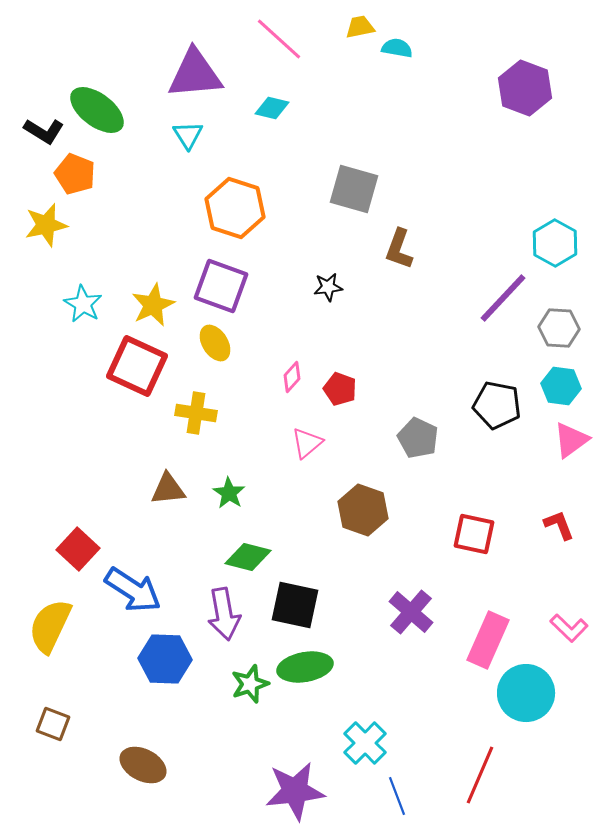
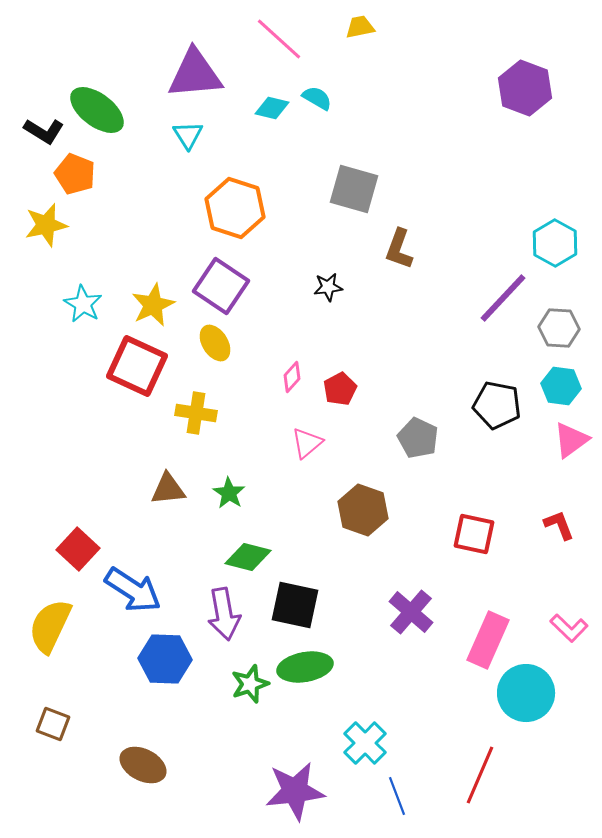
cyan semicircle at (397, 48): moved 80 px left, 50 px down; rotated 20 degrees clockwise
purple square at (221, 286): rotated 14 degrees clockwise
red pentagon at (340, 389): rotated 24 degrees clockwise
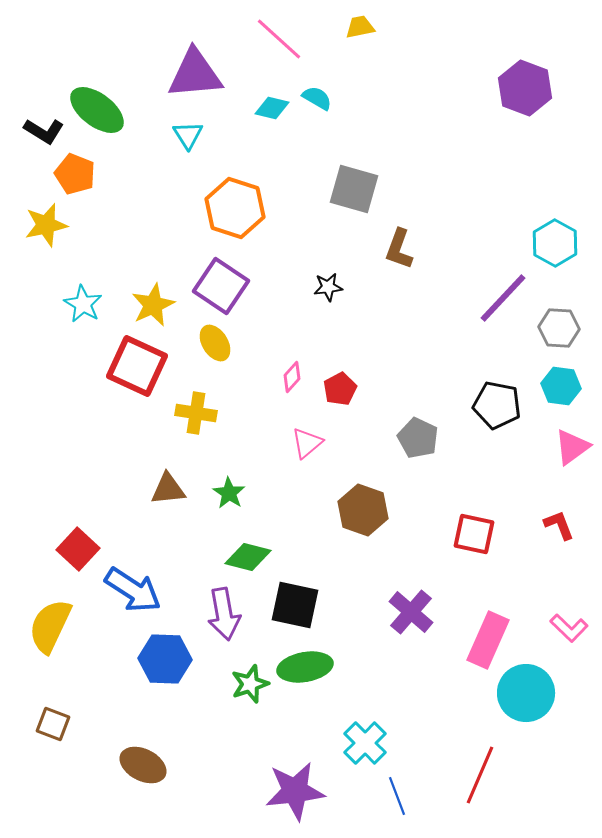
pink triangle at (571, 440): moved 1 px right, 7 px down
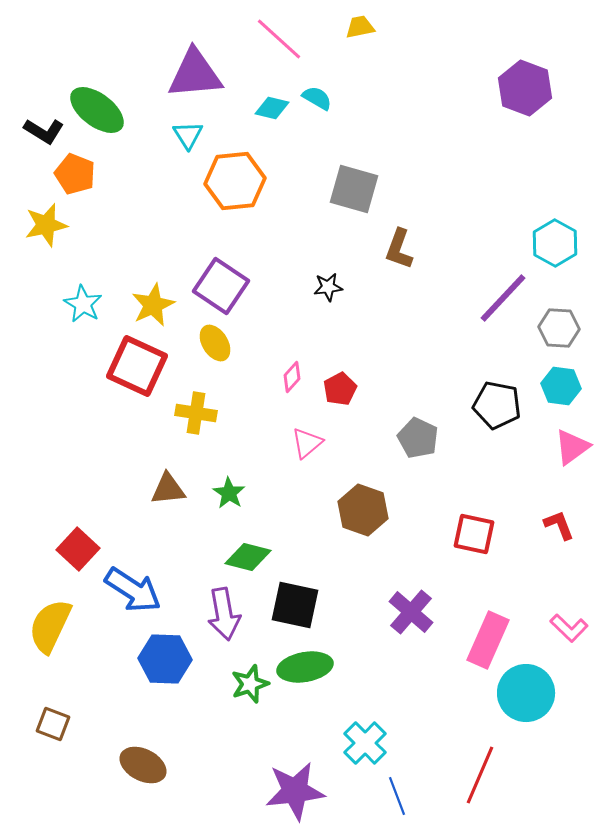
orange hexagon at (235, 208): moved 27 px up; rotated 24 degrees counterclockwise
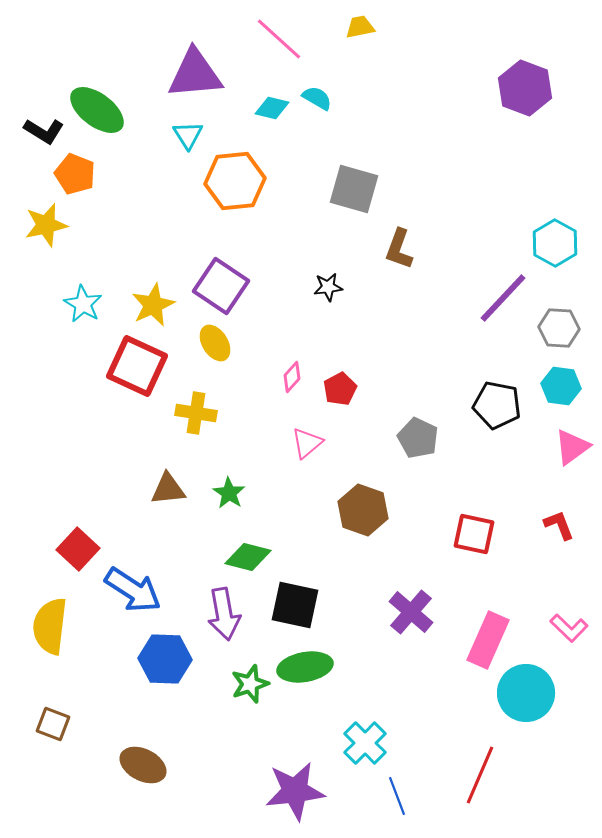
yellow semicircle at (50, 626): rotated 18 degrees counterclockwise
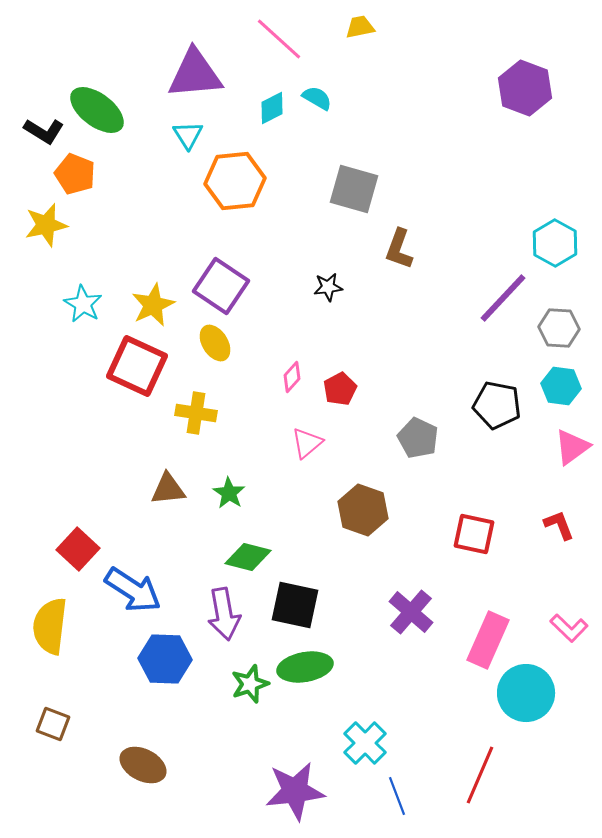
cyan diamond at (272, 108): rotated 40 degrees counterclockwise
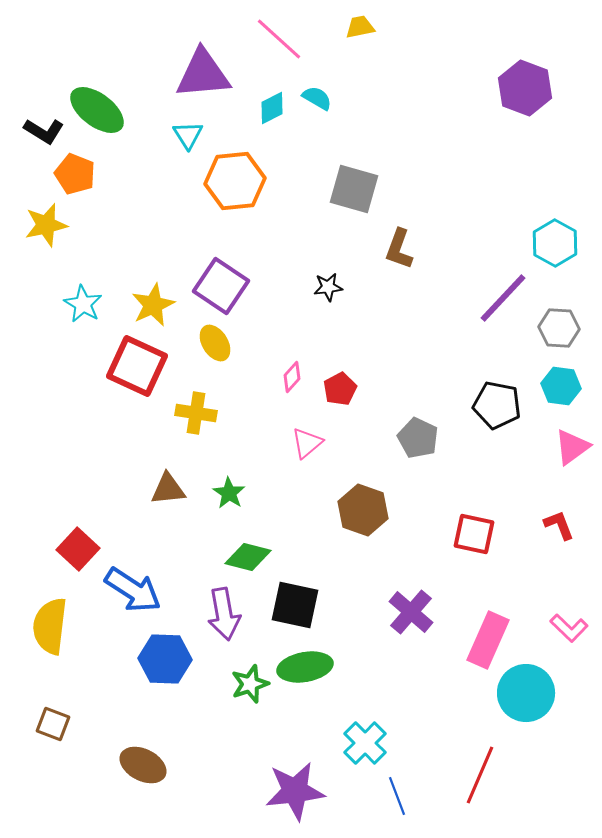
purple triangle at (195, 74): moved 8 px right
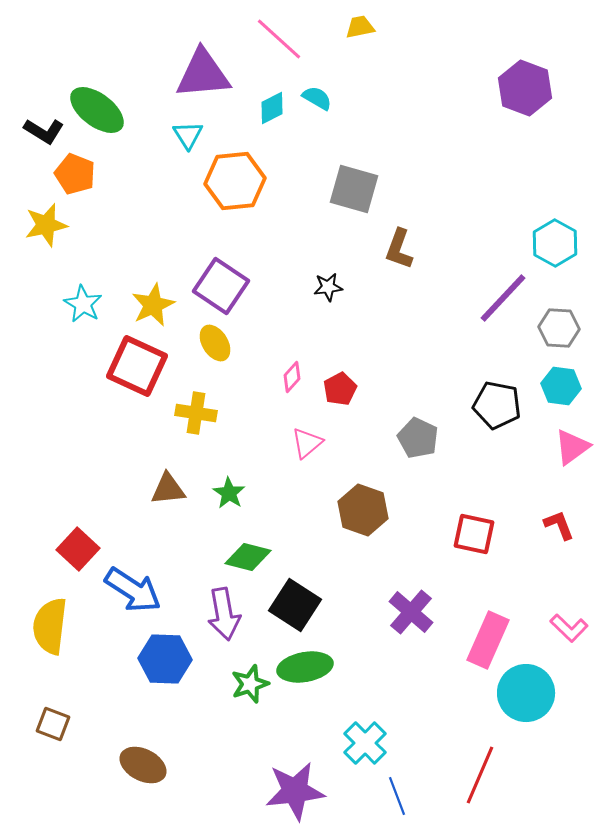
black square at (295, 605): rotated 21 degrees clockwise
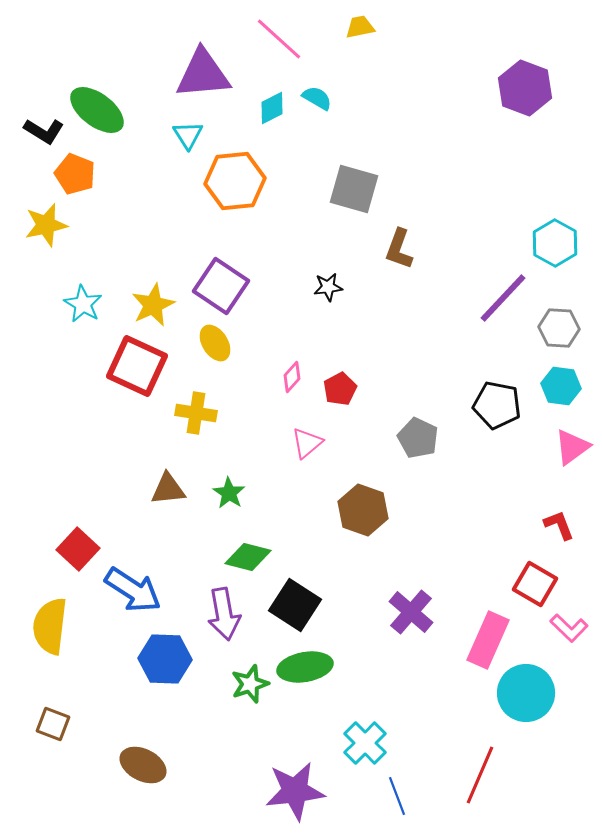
red square at (474, 534): moved 61 px right, 50 px down; rotated 18 degrees clockwise
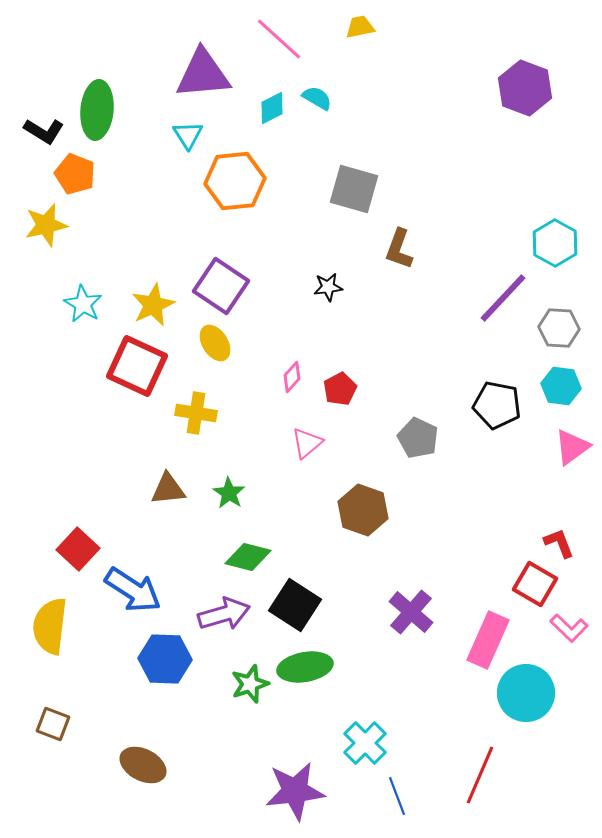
green ellipse at (97, 110): rotated 58 degrees clockwise
red L-shape at (559, 525): moved 18 px down
purple arrow at (224, 614): rotated 96 degrees counterclockwise
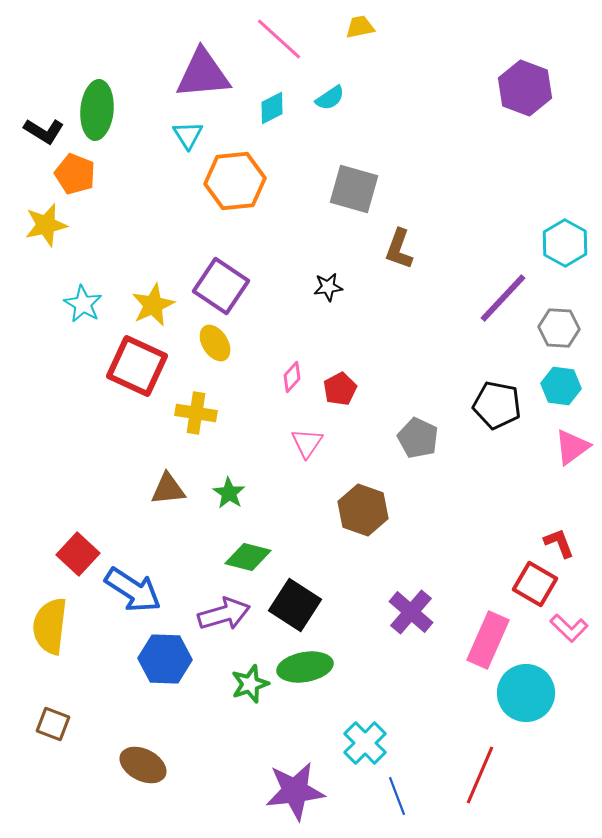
cyan semicircle at (317, 98): moved 13 px right; rotated 116 degrees clockwise
cyan hexagon at (555, 243): moved 10 px right
pink triangle at (307, 443): rotated 16 degrees counterclockwise
red square at (78, 549): moved 5 px down
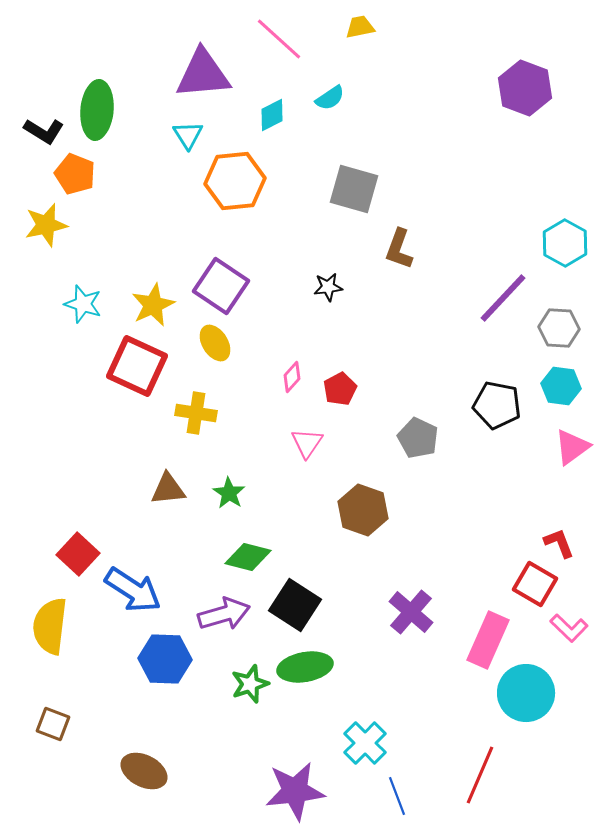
cyan diamond at (272, 108): moved 7 px down
cyan star at (83, 304): rotated 12 degrees counterclockwise
brown ellipse at (143, 765): moved 1 px right, 6 px down
